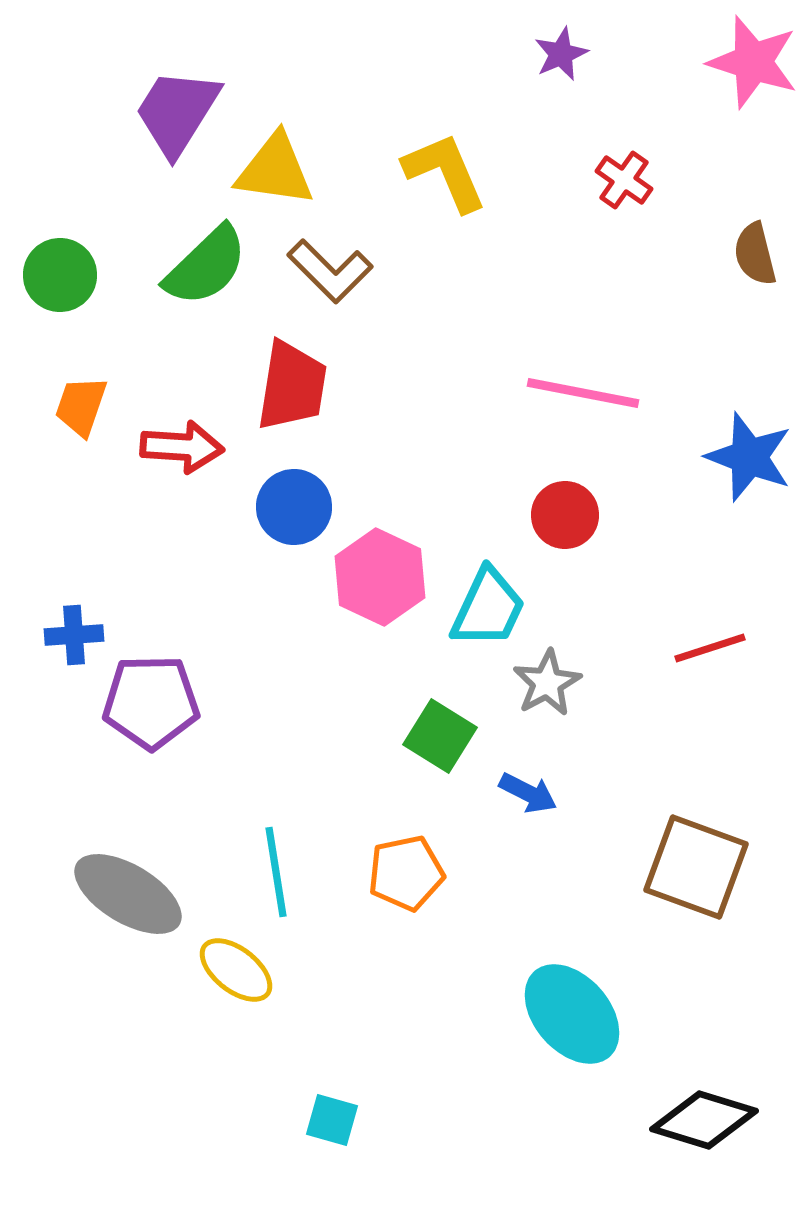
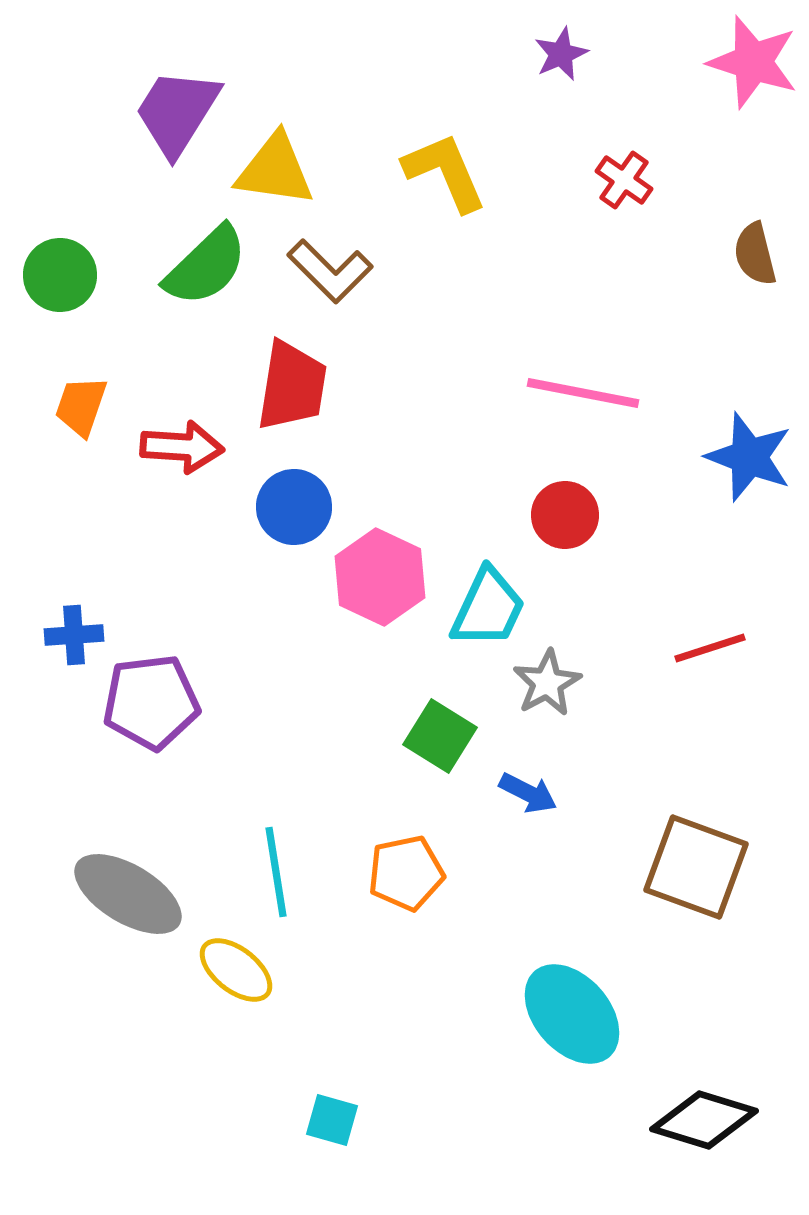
purple pentagon: rotated 6 degrees counterclockwise
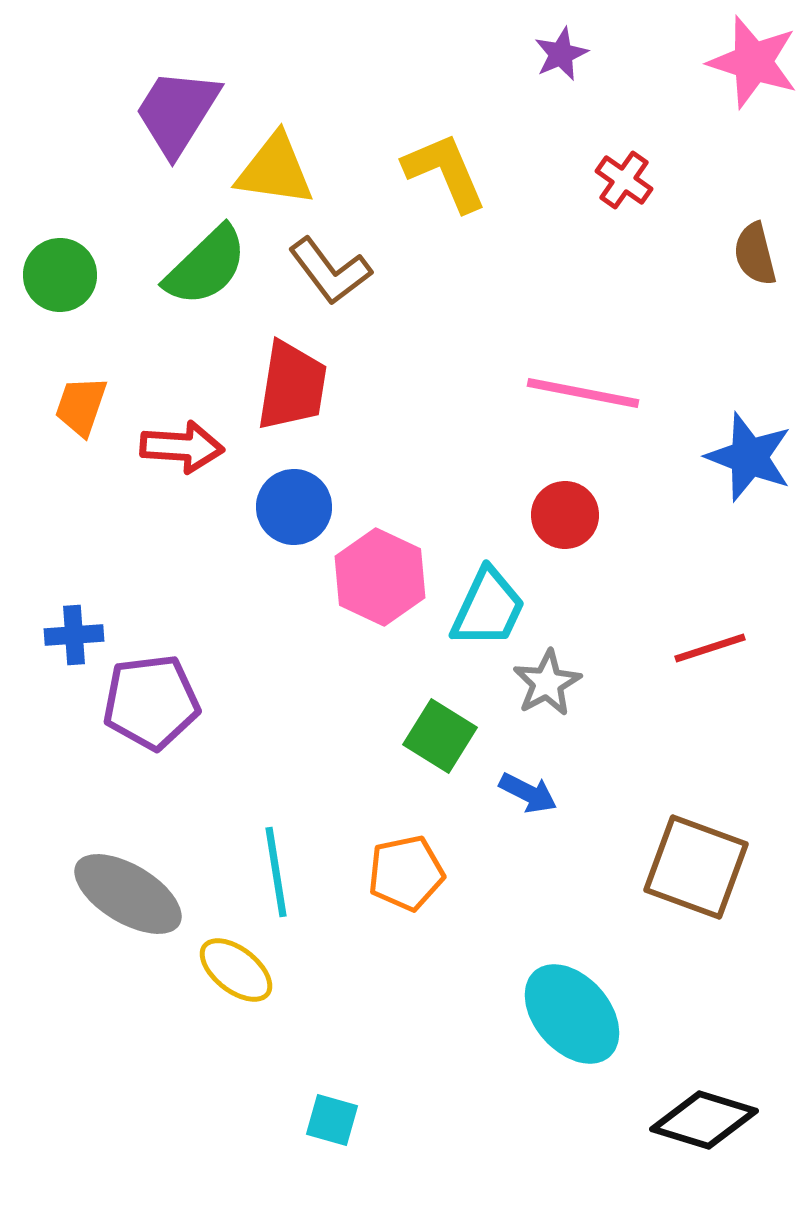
brown L-shape: rotated 8 degrees clockwise
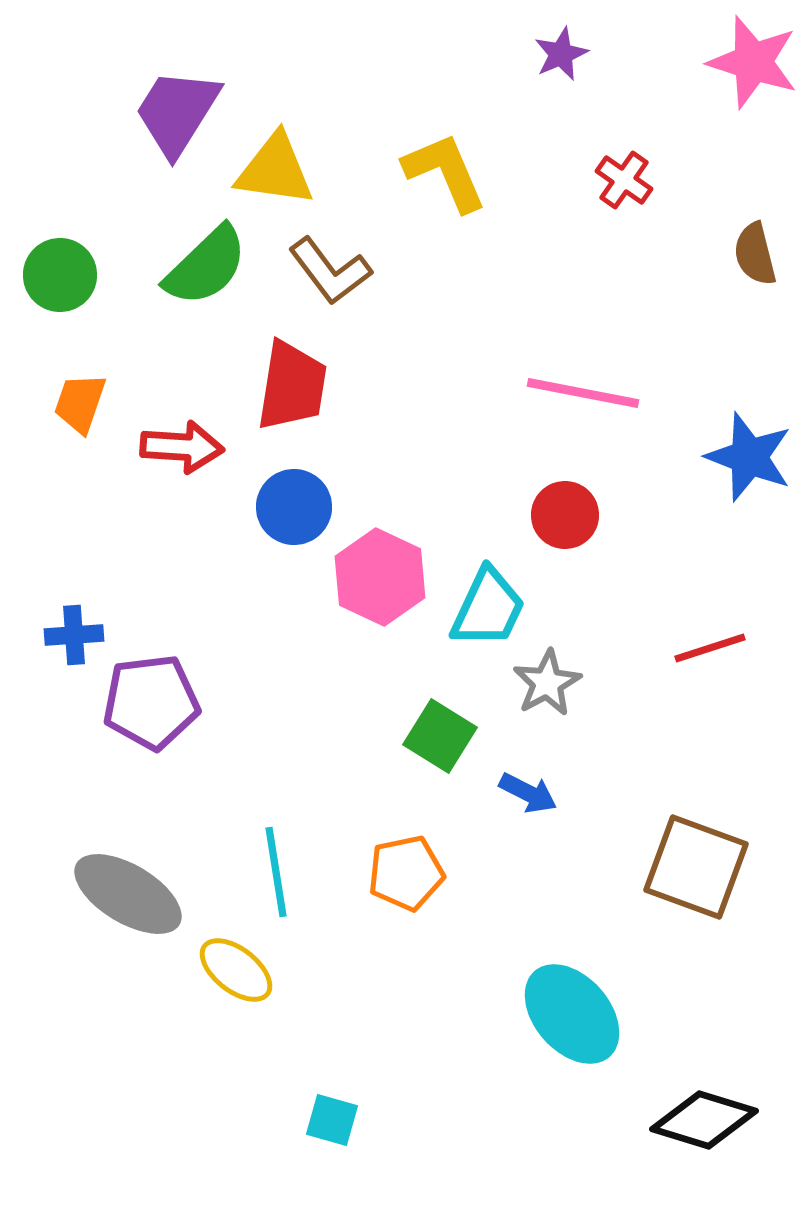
orange trapezoid: moved 1 px left, 3 px up
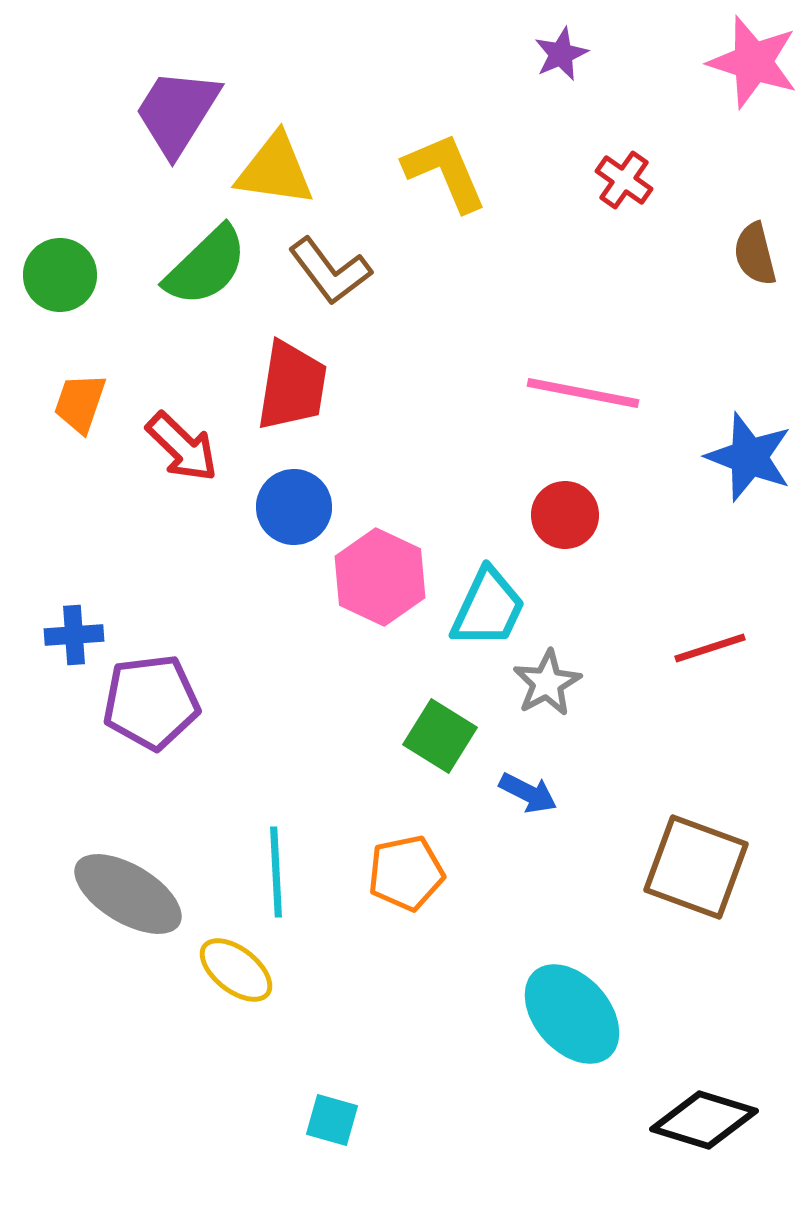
red arrow: rotated 40 degrees clockwise
cyan line: rotated 6 degrees clockwise
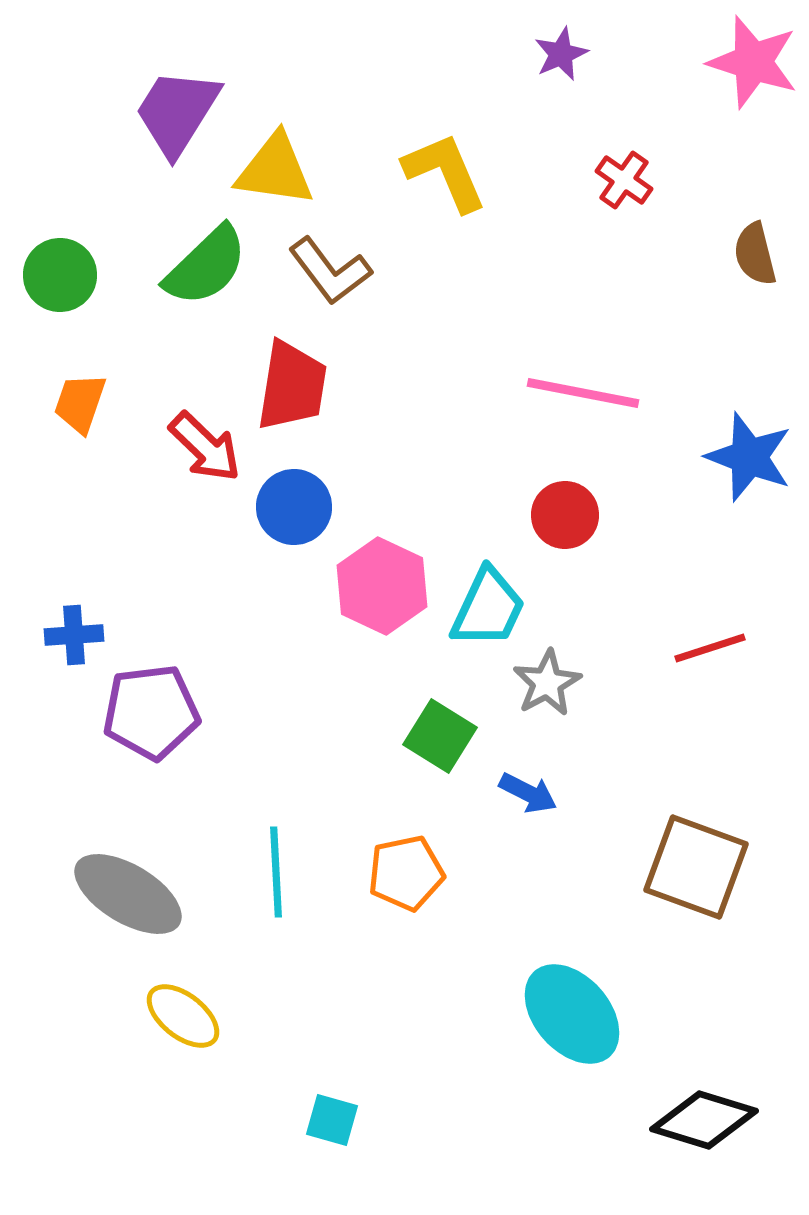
red arrow: moved 23 px right
pink hexagon: moved 2 px right, 9 px down
purple pentagon: moved 10 px down
yellow ellipse: moved 53 px left, 46 px down
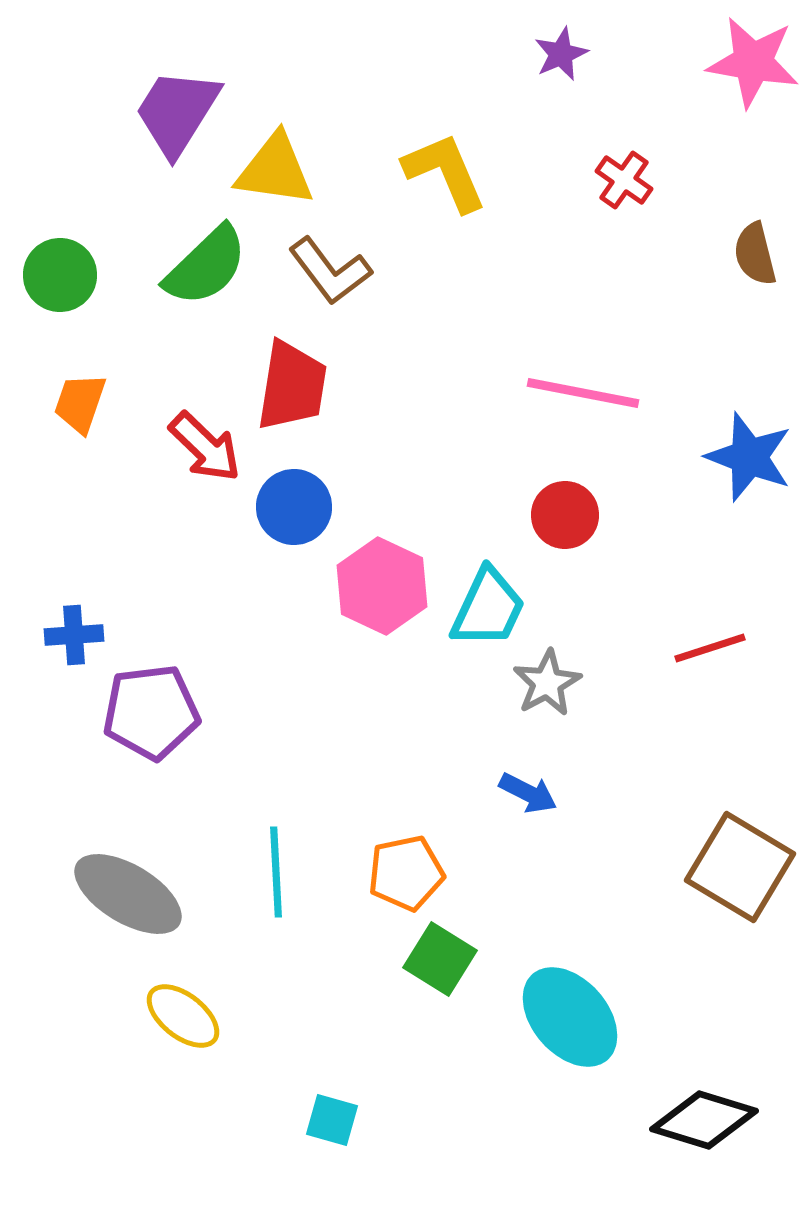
pink star: rotated 8 degrees counterclockwise
green square: moved 223 px down
brown square: moved 44 px right; rotated 11 degrees clockwise
cyan ellipse: moved 2 px left, 3 px down
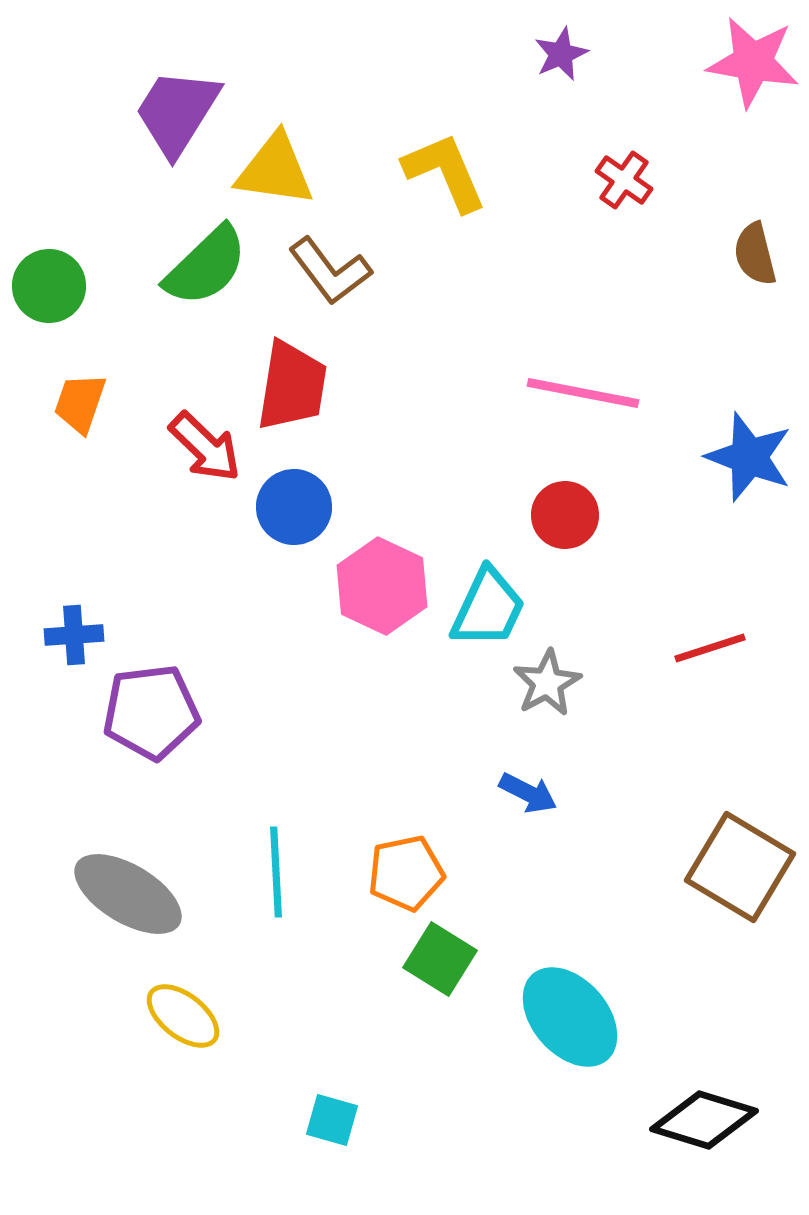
green circle: moved 11 px left, 11 px down
